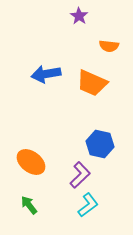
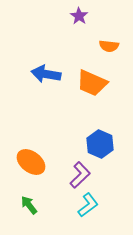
blue arrow: rotated 20 degrees clockwise
blue hexagon: rotated 12 degrees clockwise
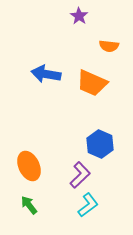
orange ellipse: moved 2 px left, 4 px down; rotated 28 degrees clockwise
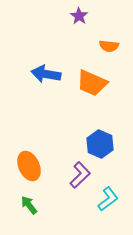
cyan L-shape: moved 20 px right, 6 px up
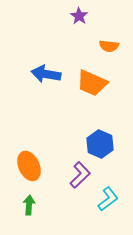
green arrow: rotated 42 degrees clockwise
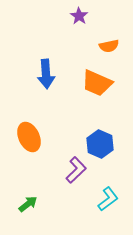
orange semicircle: rotated 18 degrees counterclockwise
blue arrow: rotated 104 degrees counterclockwise
orange trapezoid: moved 5 px right
orange ellipse: moved 29 px up
purple L-shape: moved 4 px left, 5 px up
green arrow: moved 1 px left, 1 px up; rotated 48 degrees clockwise
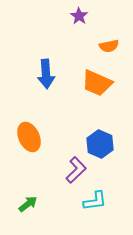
cyan L-shape: moved 13 px left, 2 px down; rotated 30 degrees clockwise
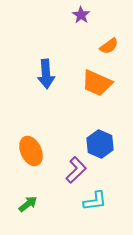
purple star: moved 2 px right, 1 px up
orange semicircle: rotated 24 degrees counterclockwise
orange ellipse: moved 2 px right, 14 px down
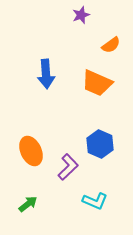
purple star: rotated 18 degrees clockwise
orange semicircle: moved 2 px right, 1 px up
purple L-shape: moved 8 px left, 3 px up
cyan L-shape: rotated 30 degrees clockwise
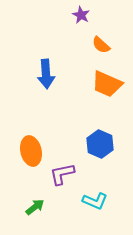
purple star: rotated 24 degrees counterclockwise
orange semicircle: moved 10 px left; rotated 78 degrees clockwise
orange trapezoid: moved 10 px right, 1 px down
orange ellipse: rotated 12 degrees clockwise
purple L-shape: moved 6 px left, 7 px down; rotated 148 degrees counterclockwise
green arrow: moved 7 px right, 3 px down
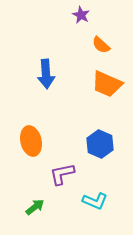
orange ellipse: moved 10 px up
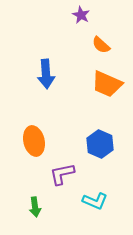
orange ellipse: moved 3 px right
green arrow: rotated 120 degrees clockwise
